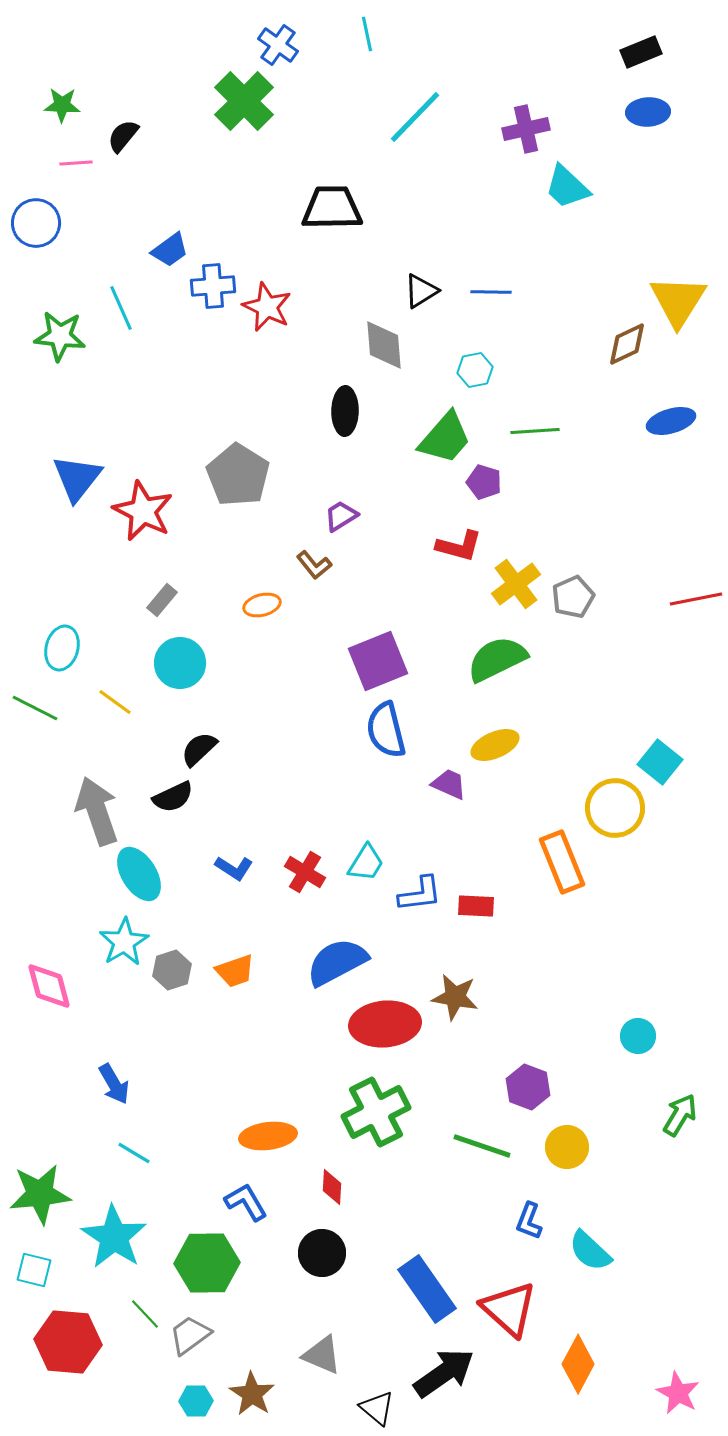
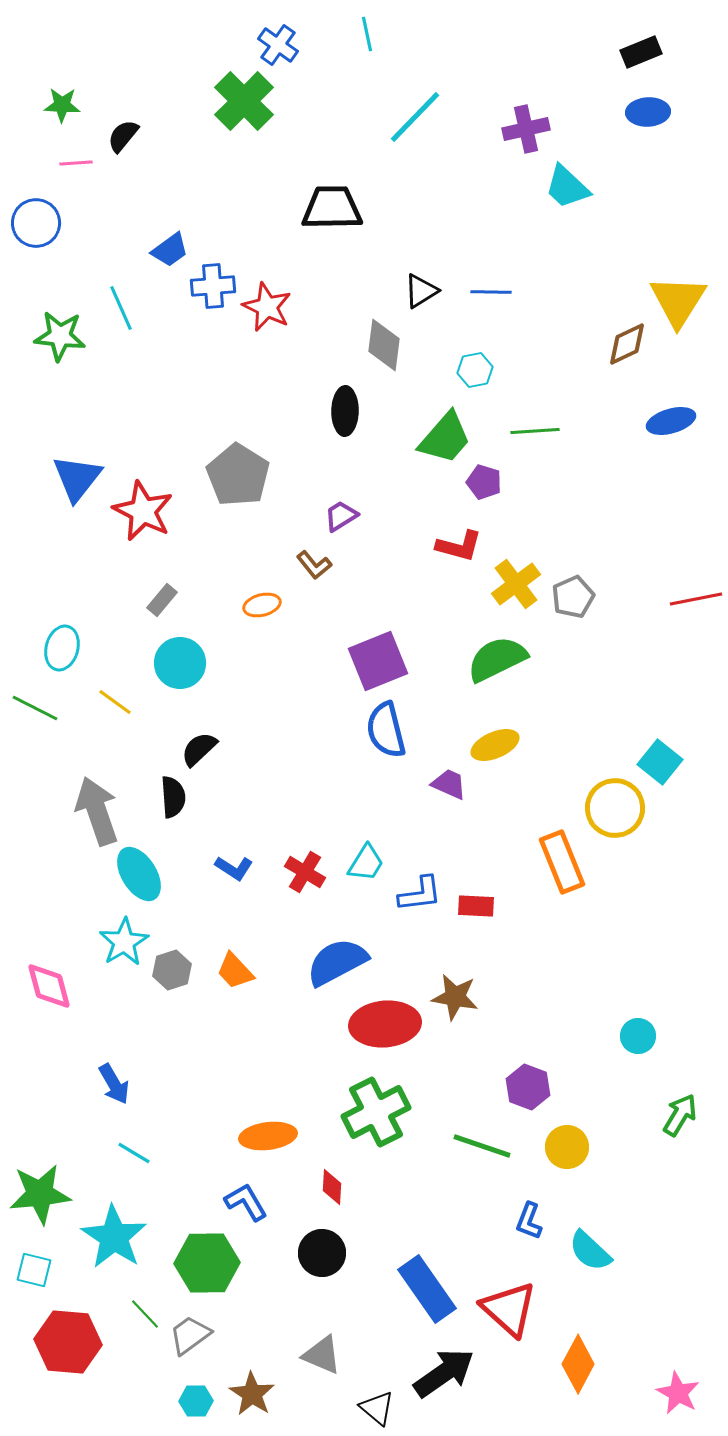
gray diamond at (384, 345): rotated 12 degrees clockwise
black semicircle at (173, 797): rotated 69 degrees counterclockwise
orange trapezoid at (235, 971): rotated 66 degrees clockwise
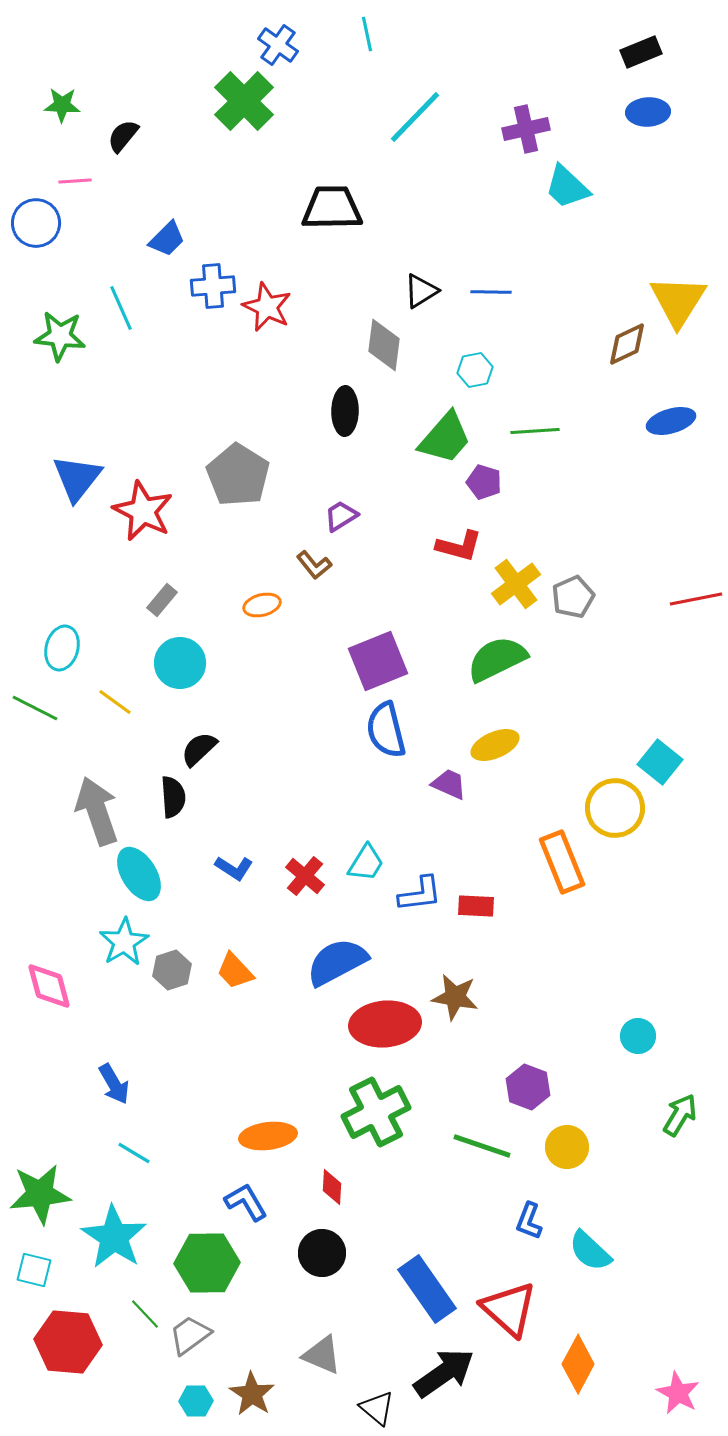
pink line at (76, 163): moved 1 px left, 18 px down
blue trapezoid at (170, 250): moved 3 px left, 11 px up; rotated 9 degrees counterclockwise
red cross at (305, 872): moved 4 px down; rotated 9 degrees clockwise
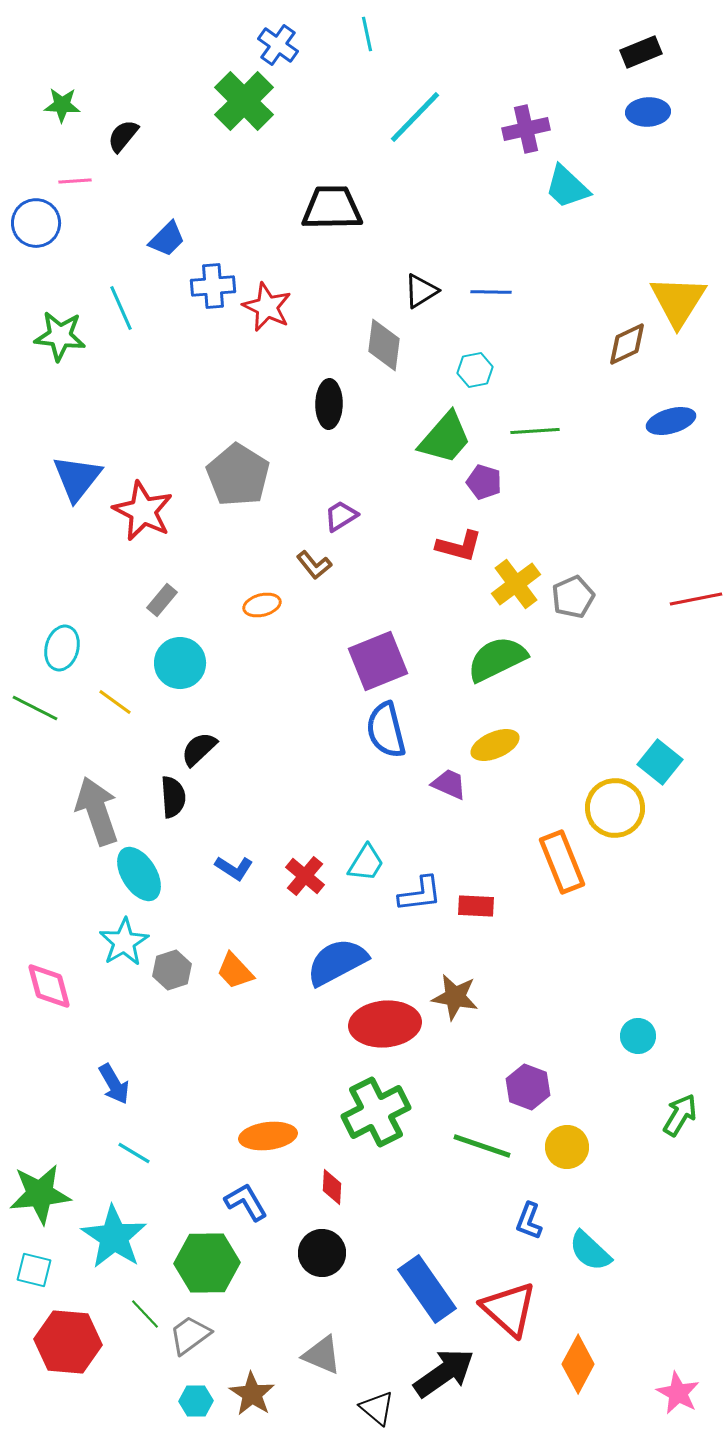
black ellipse at (345, 411): moved 16 px left, 7 px up
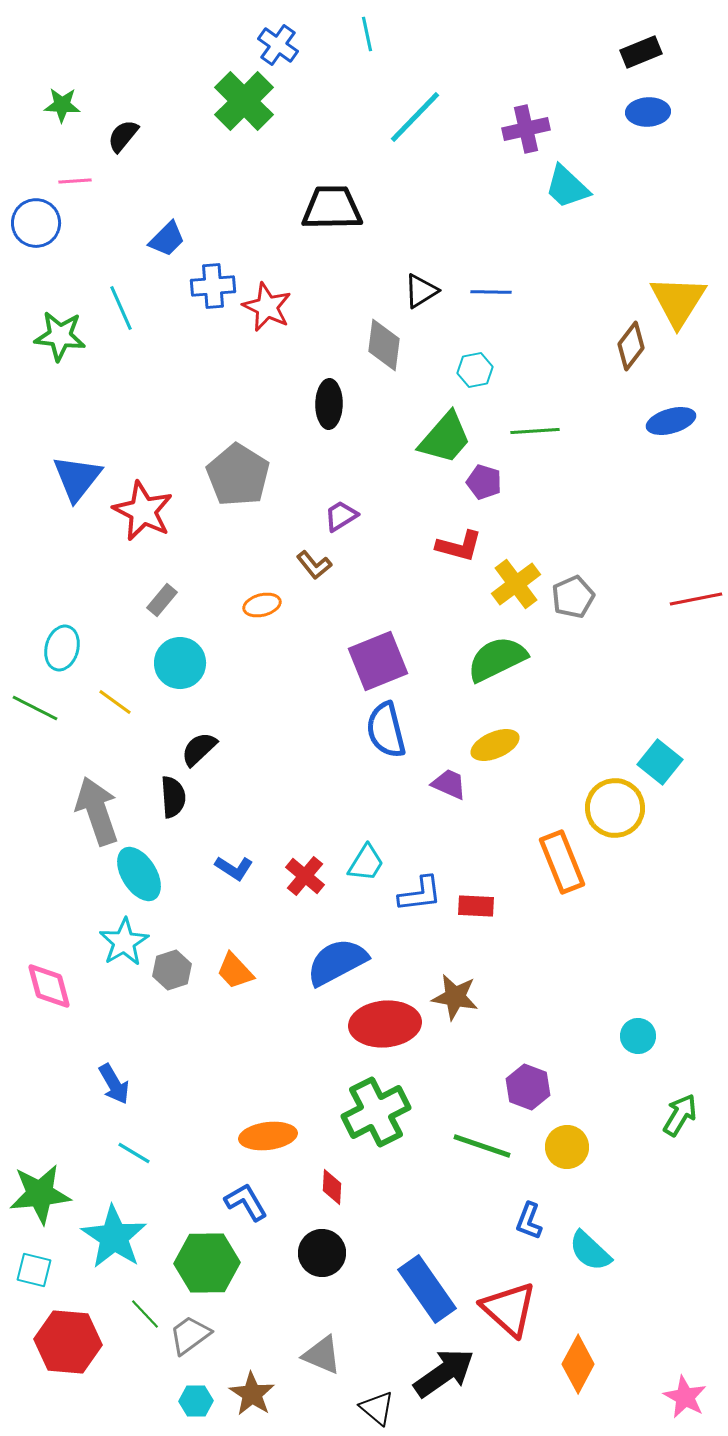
brown diamond at (627, 344): moved 4 px right, 2 px down; rotated 27 degrees counterclockwise
pink star at (678, 1393): moved 7 px right, 4 px down
